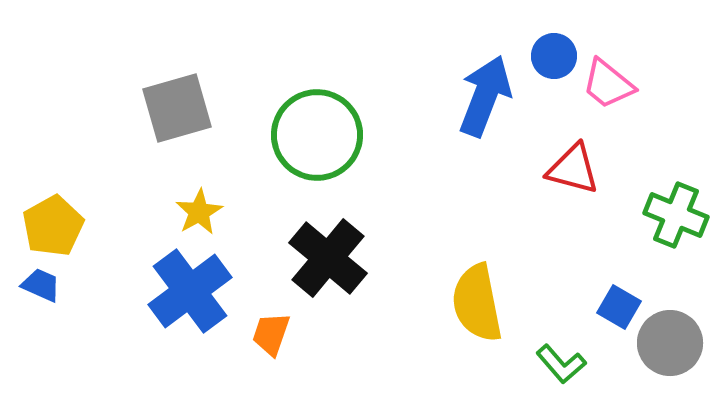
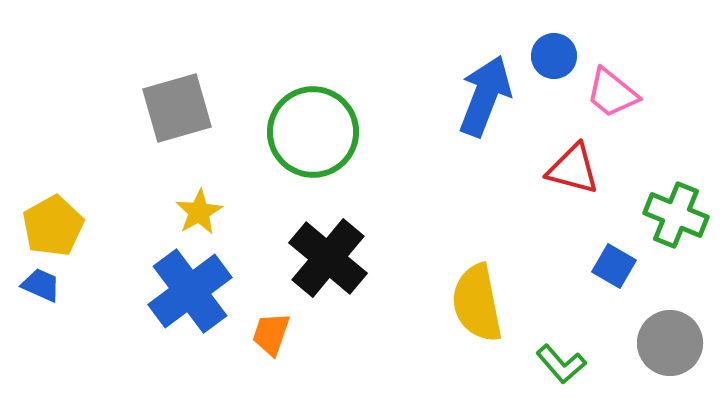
pink trapezoid: moved 4 px right, 9 px down
green circle: moved 4 px left, 3 px up
blue square: moved 5 px left, 41 px up
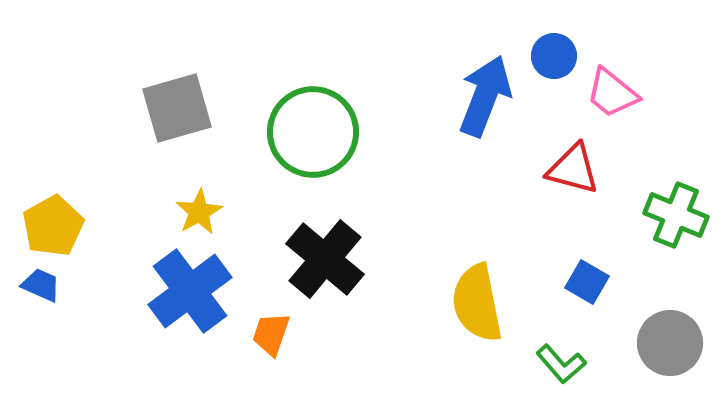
black cross: moved 3 px left, 1 px down
blue square: moved 27 px left, 16 px down
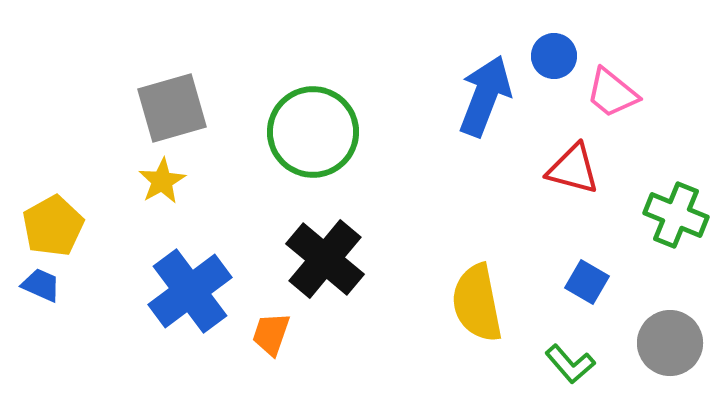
gray square: moved 5 px left
yellow star: moved 37 px left, 31 px up
green L-shape: moved 9 px right
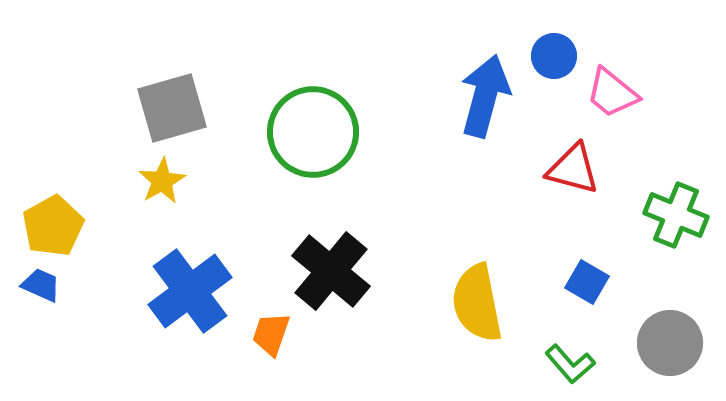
blue arrow: rotated 6 degrees counterclockwise
black cross: moved 6 px right, 12 px down
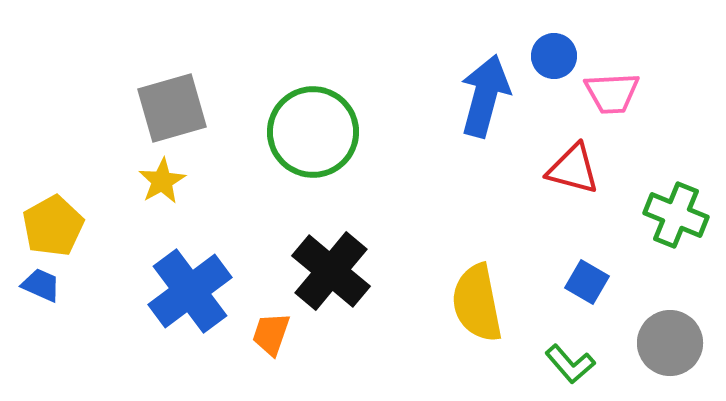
pink trapezoid: rotated 42 degrees counterclockwise
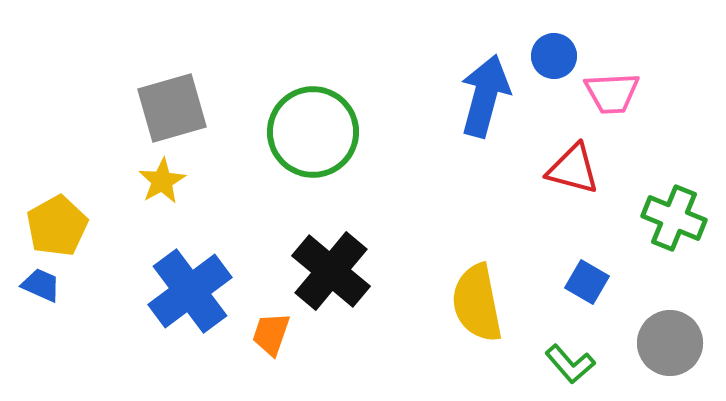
green cross: moved 2 px left, 3 px down
yellow pentagon: moved 4 px right
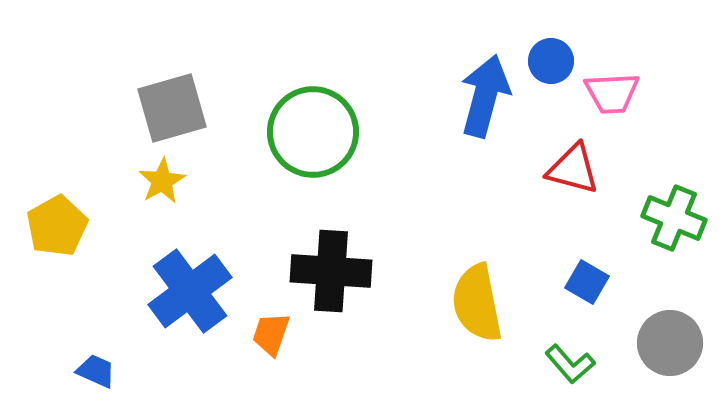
blue circle: moved 3 px left, 5 px down
black cross: rotated 36 degrees counterclockwise
blue trapezoid: moved 55 px right, 86 px down
